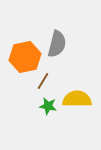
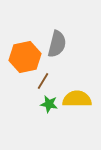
green star: moved 1 px right, 2 px up
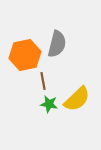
orange hexagon: moved 2 px up
brown line: rotated 42 degrees counterclockwise
yellow semicircle: rotated 136 degrees clockwise
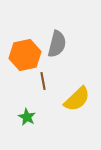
green star: moved 22 px left, 13 px down; rotated 18 degrees clockwise
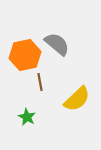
gray semicircle: rotated 64 degrees counterclockwise
brown line: moved 3 px left, 1 px down
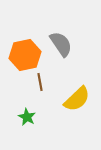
gray semicircle: moved 4 px right; rotated 16 degrees clockwise
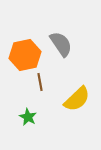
green star: moved 1 px right
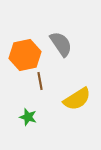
brown line: moved 1 px up
yellow semicircle: rotated 12 degrees clockwise
green star: rotated 12 degrees counterclockwise
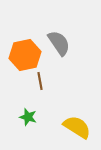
gray semicircle: moved 2 px left, 1 px up
yellow semicircle: moved 28 px down; rotated 116 degrees counterclockwise
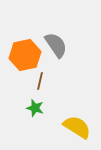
gray semicircle: moved 3 px left, 2 px down
brown line: rotated 24 degrees clockwise
green star: moved 7 px right, 9 px up
